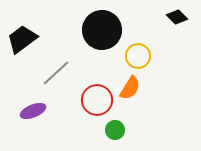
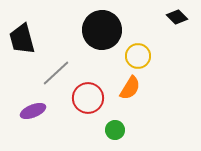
black trapezoid: rotated 68 degrees counterclockwise
red circle: moved 9 px left, 2 px up
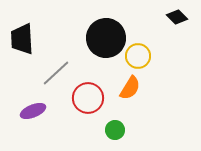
black circle: moved 4 px right, 8 px down
black trapezoid: rotated 12 degrees clockwise
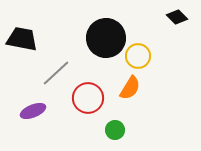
black trapezoid: rotated 104 degrees clockwise
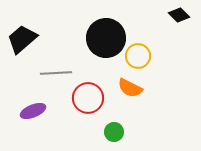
black diamond: moved 2 px right, 2 px up
black trapezoid: rotated 52 degrees counterclockwise
gray line: rotated 40 degrees clockwise
orange semicircle: rotated 85 degrees clockwise
green circle: moved 1 px left, 2 px down
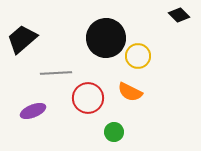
orange semicircle: moved 4 px down
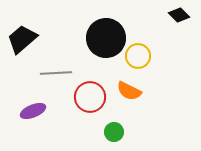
orange semicircle: moved 1 px left, 1 px up
red circle: moved 2 px right, 1 px up
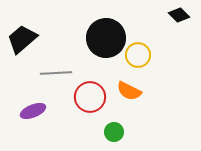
yellow circle: moved 1 px up
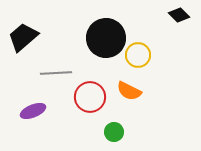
black trapezoid: moved 1 px right, 2 px up
